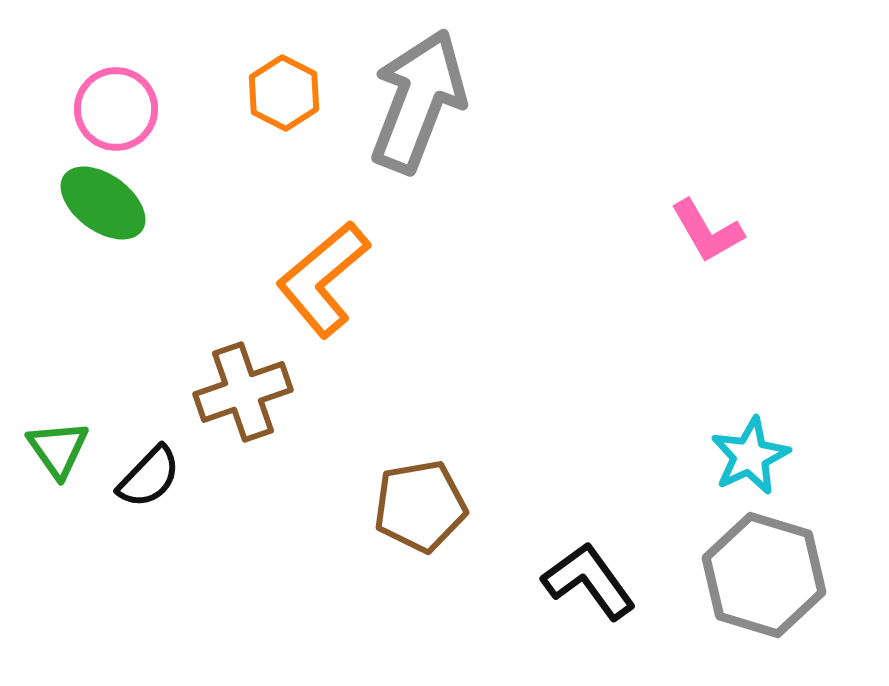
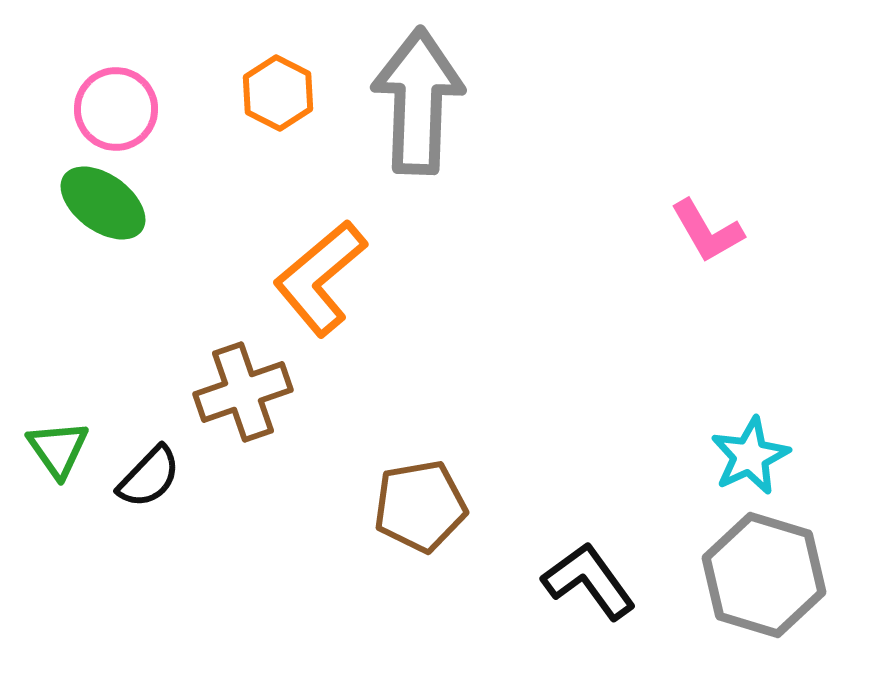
orange hexagon: moved 6 px left
gray arrow: rotated 19 degrees counterclockwise
orange L-shape: moved 3 px left, 1 px up
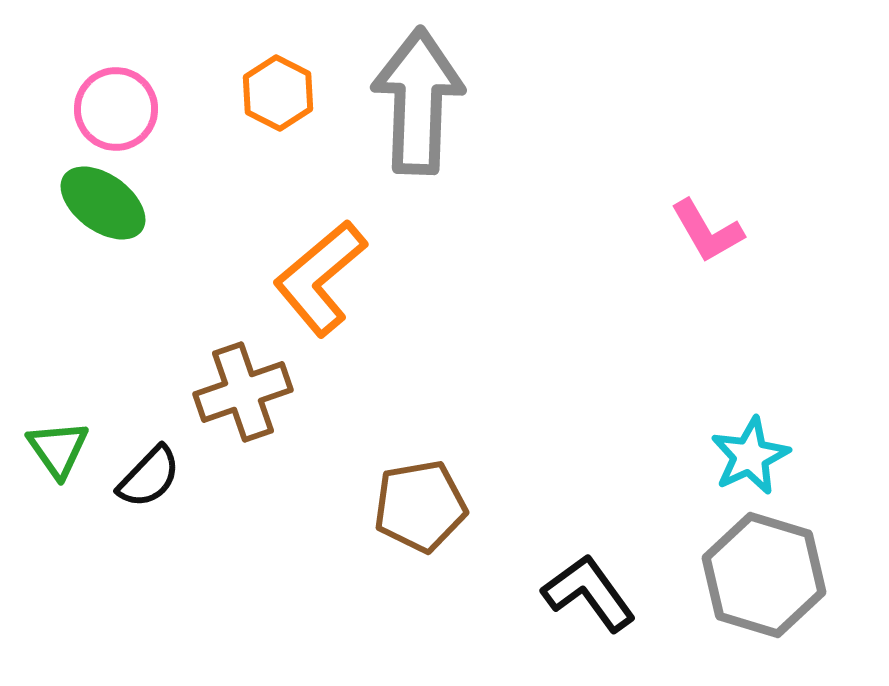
black L-shape: moved 12 px down
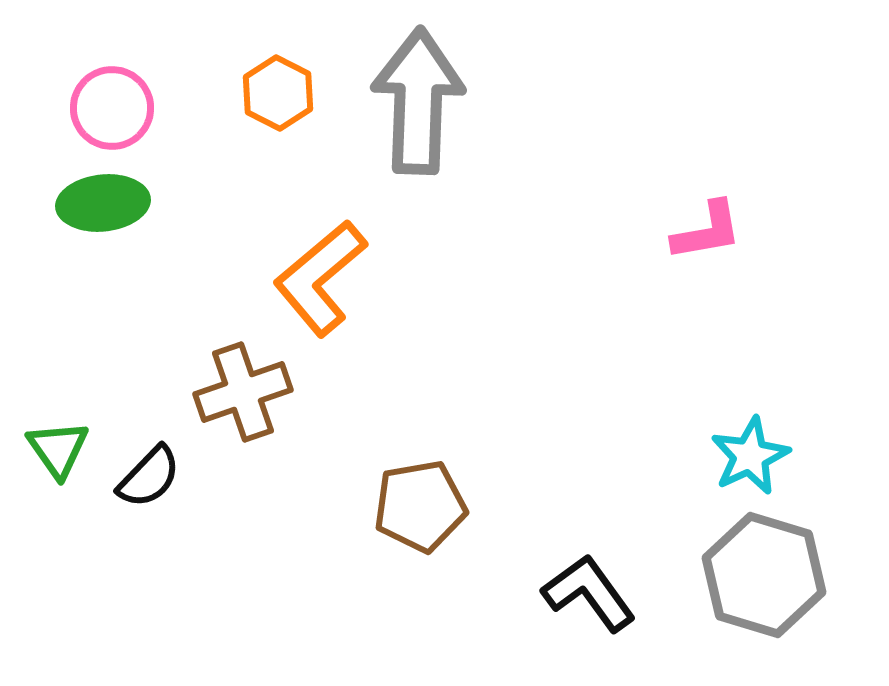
pink circle: moved 4 px left, 1 px up
green ellipse: rotated 42 degrees counterclockwise
pink L-shape: rotated 70 degrees counterclockwise
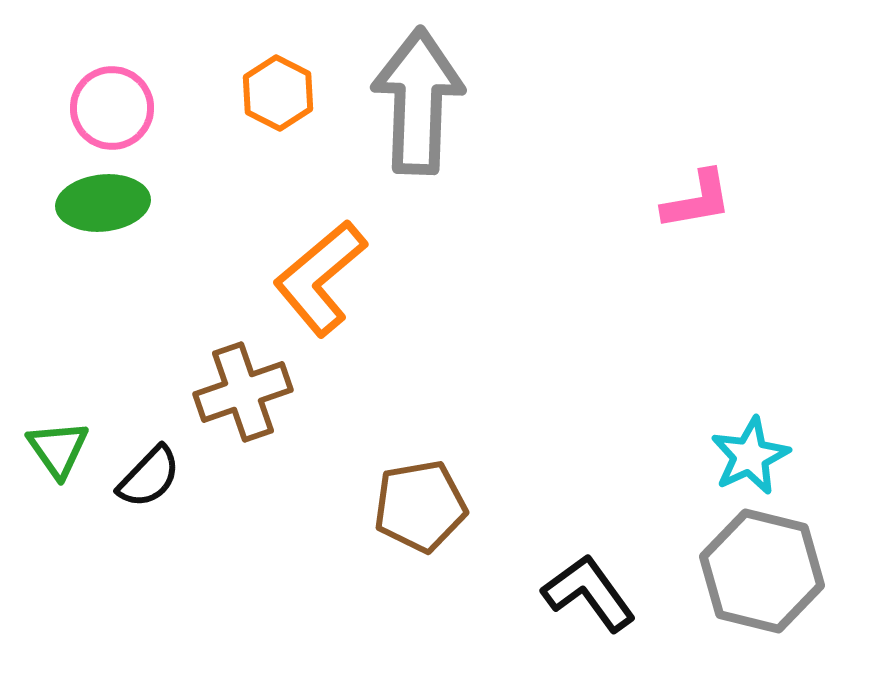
pink L-shape: moved 10 px left, 31 px up
gray hexagon: moved 2 px left, 4 px up; rotated 3 degrees counterclockwise
